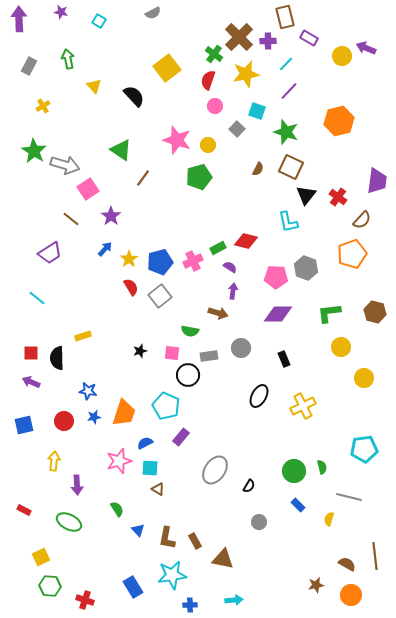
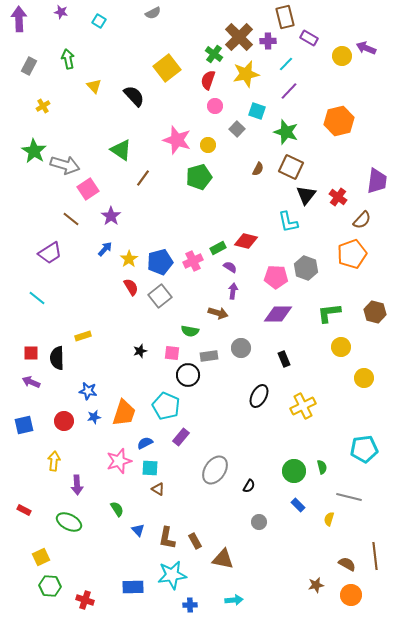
blue rectangle at (133, 587): rotated 60 degrees counterclockwise
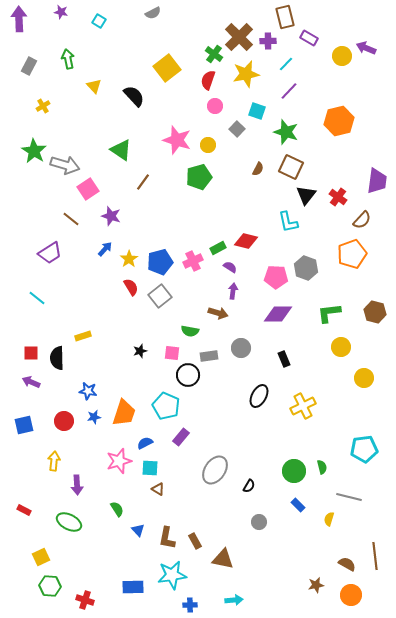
brown line at (143, 178): moved 4 px down
purple star at (111, 216): rotated 18 degrees counterclockwise
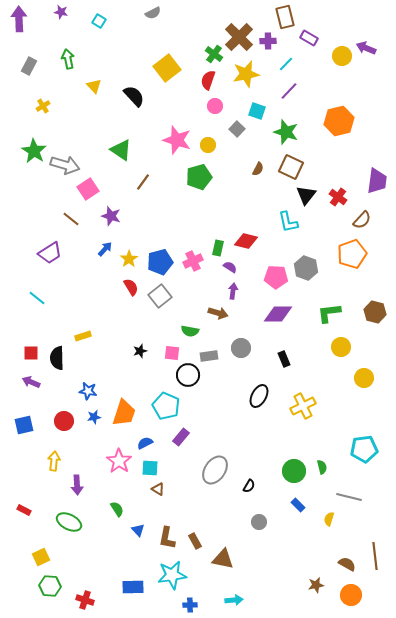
green rectangle at (218, 248): rotated 49 degrees counterclockwise
pink star at (119, 461): rotated 20 degrees counterclockwise
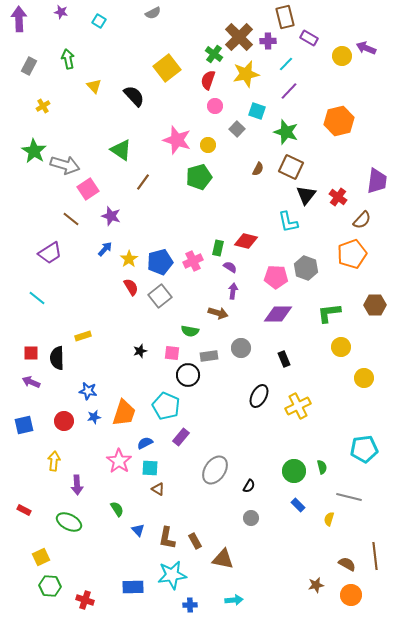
brown hexagon at (375, 312): moved 7 px up; rotated 15 degrees counterclockwise
yellow cross at (303, 406): moved 5 px left
gray circle at (259, 522): moved 8 px left, 4 px up
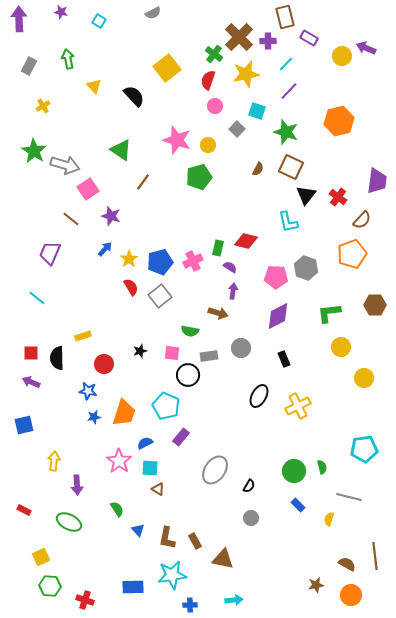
purple trapezoid at (50, 253): rotated 145 degrees clockwise
purple diamond at (278, 314): moved 2 px down; rotated 28 degrees counterclockwise
red circle at (64, 421): moved 40 px right, 57 px up
